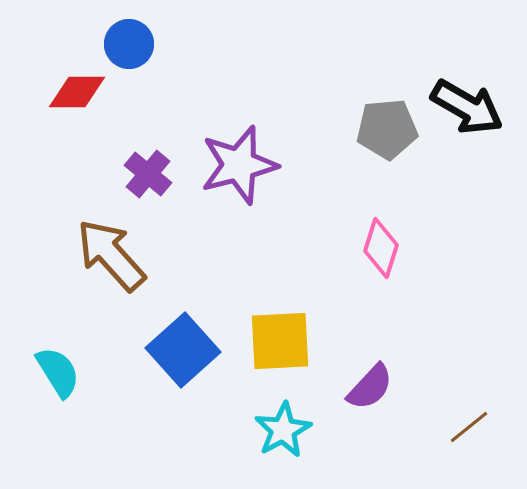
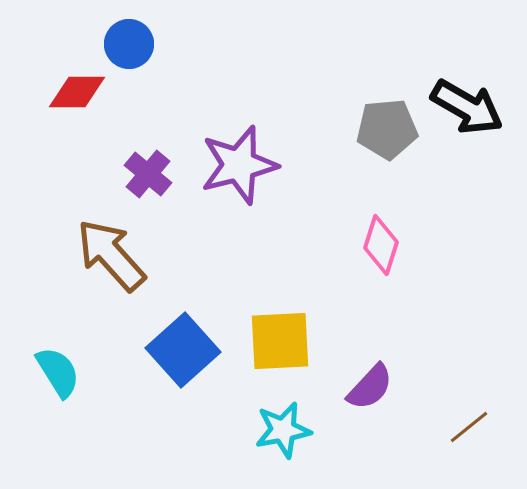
pink diamond: moved 3 px up
cyan star: rotated 18 degrees clockwise
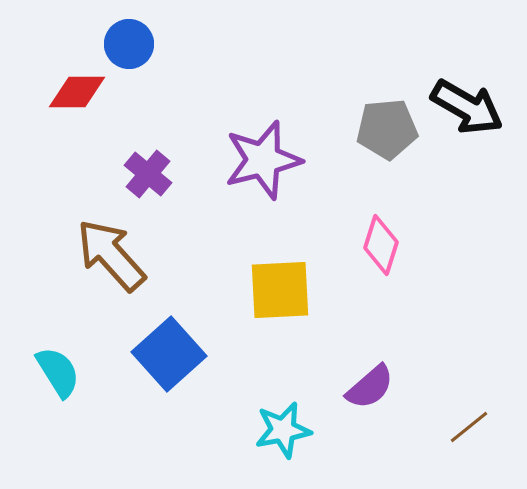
purple star: moved 24 px right, 5 px up
yellow square: moved 51 px up
blue square: moved 14 px left, 4 px down
purple semicircle: rotated 6 degrees clockwise
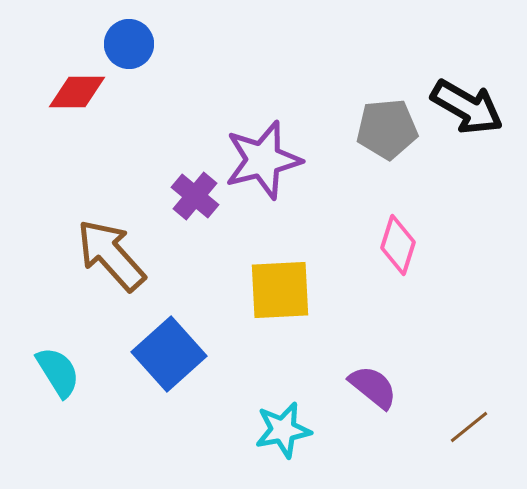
purple cross: moved 47 px right, 22 px down
pink diamond: moved 17 px right
purple semicircle: moved 3 px right; rotated 100 degrees counterclockwise
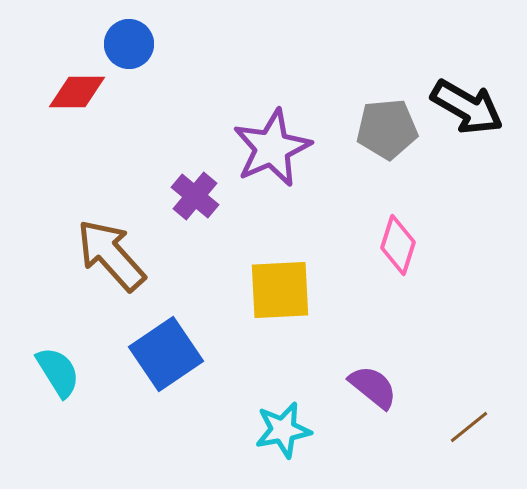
purple star: moved 9 px right, 12 px up; rotated 10 degrees counterclockwise
blue square: moved 3 px left; rotated 8 degrees clockwise
